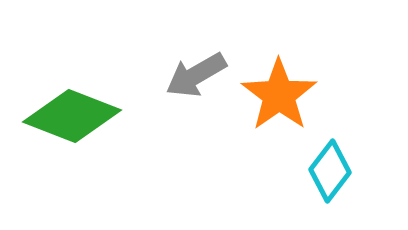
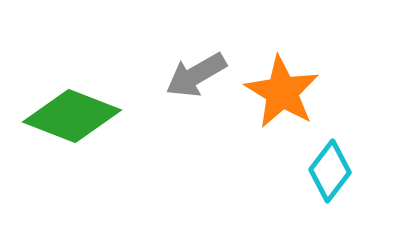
orange star: moved 3 px right, 3 px up; rotated 6 degrees counterclockwise
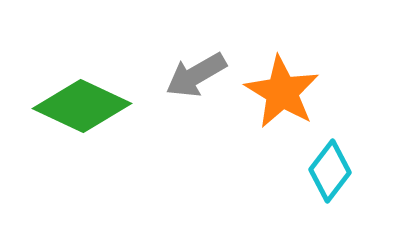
green diamond: moved 10 px right, 10 px up; rotated 4 degrees clockwise
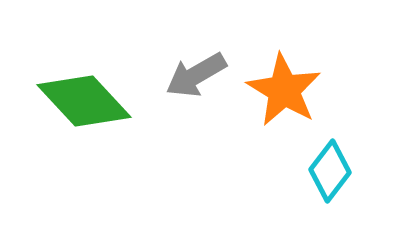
orange star: moved 2 px right, 2 px up
green diamond: moved 2 px right, 5 px up; rotated 22 degrees clockwise
